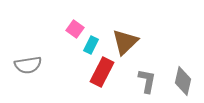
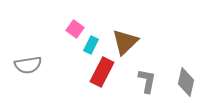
gray diamond: moved 3 px right, 1 px down
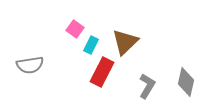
gray semicircle: moved 2 px right
gray L-shape: moved 5 px down; rotated 20 degrees clockwise
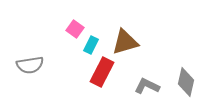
brown triangle: rotated 28 degrees clockwise
gray L-shape: rotated 95 degrees counterclockwise
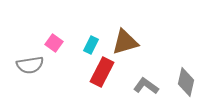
pink square: moved 21 px left, 14 px down
gray L-shape: moved 1 px left; rotated 10 degrees clockwise
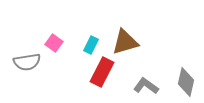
gray semicircle: moved 3 px left, 3 px up
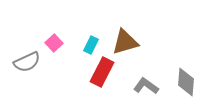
pink square: rotated 12 degrees clockwise
gray semicircle: rotated 16 degrees counterclockwise
gray diamond: rotated 8 degrees counterclockwise
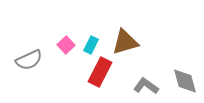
pink square: moved 12 px right, 2 px down
gray semicircle: moved 2 px right, 2 px up
red rectangle: moved 2 px left
gray diamond: moved 1 px left, 1 px up; rotated 20 degrees counterclockwise
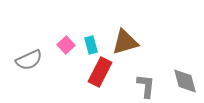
cyan rectangle: rotated 42 degrees counterclockwise
gray L-shape: rotated 60 degrees clockwise
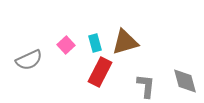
cyan rectangle: moved 4 px right, 2 px up
